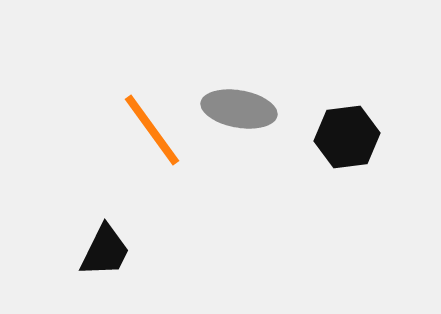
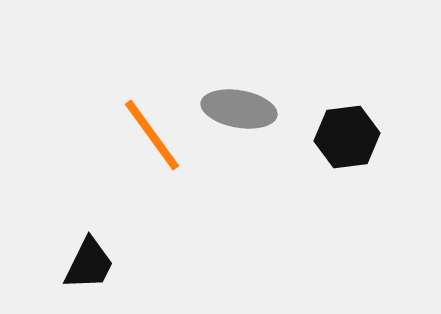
orange line: moved 5 px down
black trapezoid: moved 16 px left, 13 px down
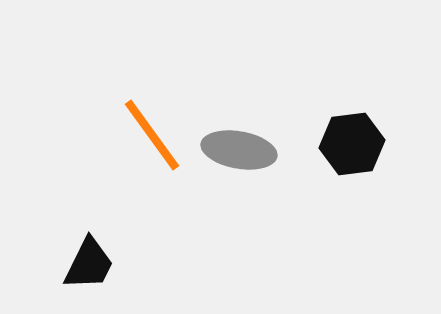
gray ellipse: moved 41 px down
black hexagon: moved 5 px right, 7 px down
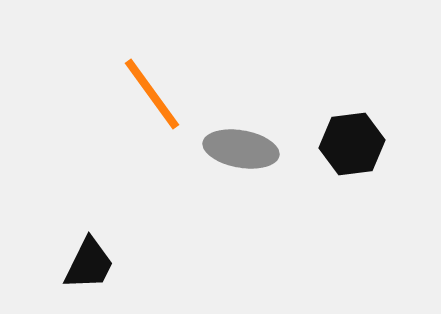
orange line: moved 41 px up
gray ellipse: moved 2 px right, 1 px up
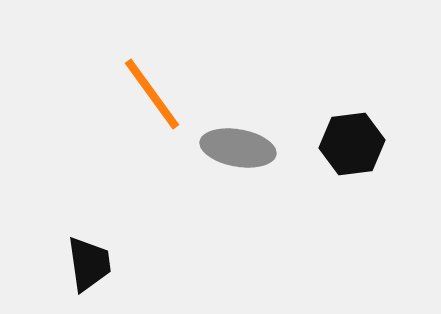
gray ellipse: moved 3 px left, 1 px up
black trapezoid: rotated 34 degrees counterclockwise
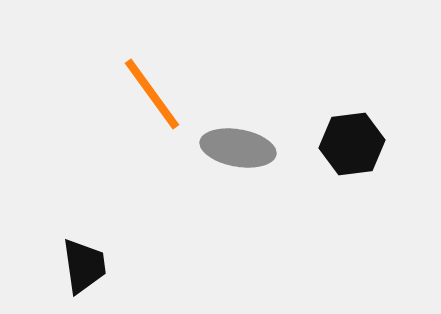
black trapezoid: moved 5 px left, 2 px down
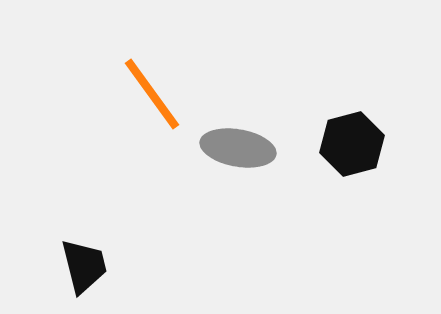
black hexagon: rotated 8 degrees counterclockwise
black trapezoid: rotated 6 degrees counterclockwise
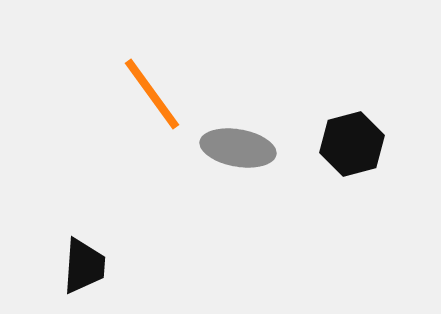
black trapezoid: rotated 18 degrees clockwise
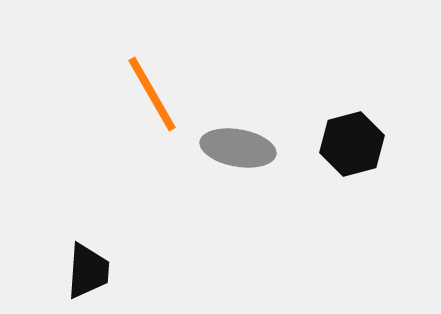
orange line: rotated 6 degrees clockwise
black trapezoid: moved 4 px right, 5 px down
